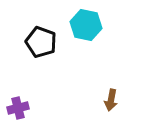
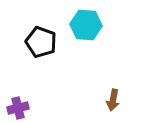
cyan hexagon: rotated 8 degrees counterclockwise
brown arrow: moved 2 px right
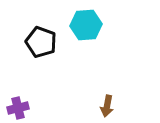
cyan hexagon: rotated 8 degrees counterclockwise
brown arrow: moved 6 px left, 6 px down
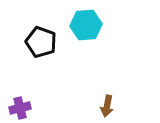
purple cross: moved 2 px right
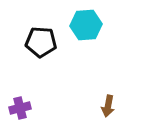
black pentagon: rotated 16 degrees counterclockwise
brown arrow: moved 1 px right
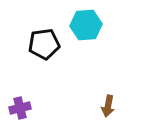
black pentagon: moved 3 px right, 2 px down; rotated 12 degrees counterclockwise
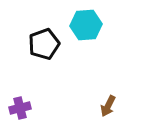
black pentagon: rotated 12 degrees counterclockwise
brown arrow: rotated 15 degrees clockwise
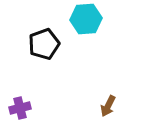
cyan hexagon: moved 6 px up
